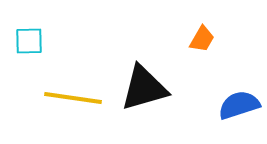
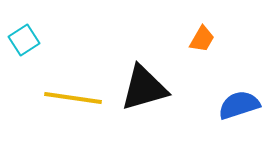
cyan square: moved 5 px left, 1 px up; rotated 32 degrees counterclockwise
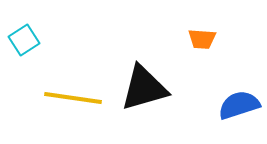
orange trapezoid: rotated 64 degrees clockwise
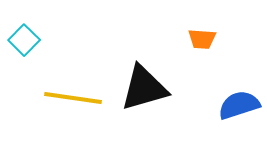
cyan square: rotated 12 degrees counterclockwise
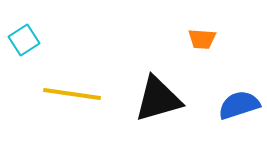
cyan square: rotated 12 degrees clockwise
black triangle: moved 14 px right, 11 px down
yellow line: moved 1 px left, 4 px up
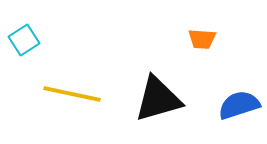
yellow line: rotated 4 degrees clockwise
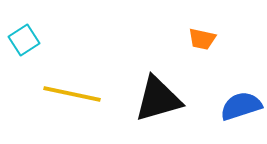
orange trapezoid: rotated 8 degrees clockwise
blue semicircle: moved 2 px right, 1 px down
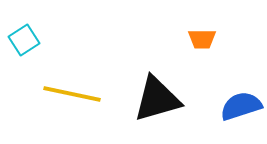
orange trapezoid: rotated 12 degrees counterclockwise
black triangle: moved 1 px left
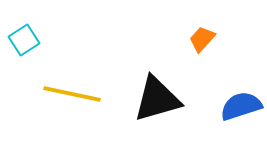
orange trapezoid: rotated 132 degrees clockwise
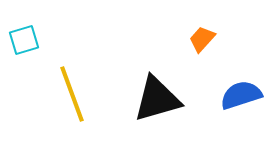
cyan square: rotated 16 degrees clockwise
yellow line: rotated 58 degrees clockwise
blue semicircle: moved 11 px up
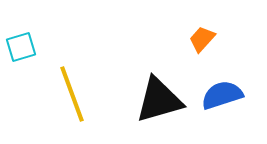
cyan square: moved 3 px left, 7 px down
blue semicircle: moved 19 px left
black triangle: moved 2 px right, 1 px down
